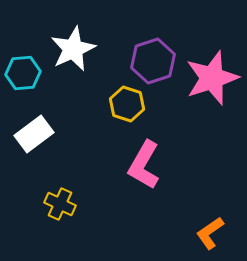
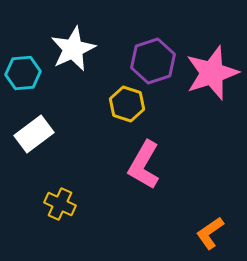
pink star: moved 5 px up
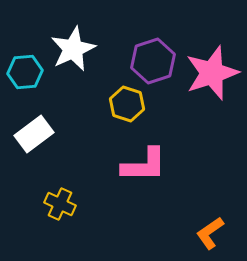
cyan hexagon: moved 2 px right, 1 px up
pink L-shape: rotated 120 degrees counterclockwise
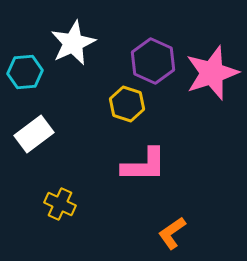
white star: moved 6 px up
purple hexagon: rotated 18 degrees counterclockwise
orange L-shape: moved 38 px left
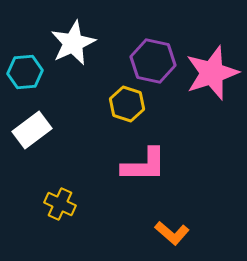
purple hexagon: rotated 12 degrees counterclockwise
white rectangle: moved 2 px left, 4 px up
orange L-shape: rotated 104 degrees counterclockwise
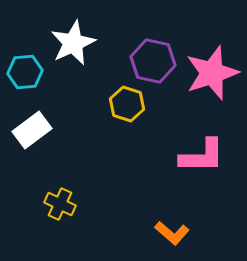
pink L-shape: moved 58 px right, 9 px up
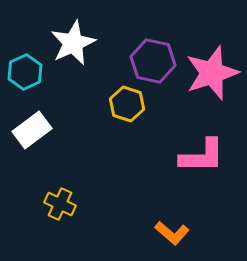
cyan hexagon: rotated 20 degrees counterclockwise
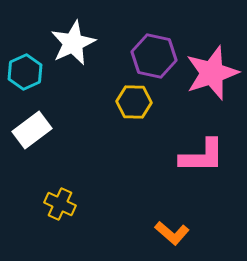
purple hexagon: moved 1 px right, 5 px up
yellow hexagon: moved 7 px right, 2 px up; rotated 16 degrees counterclockwise
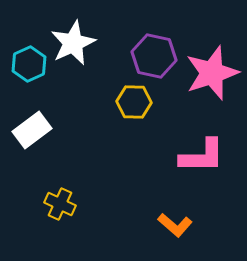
cyan hexagon: moved 4 px right, 8 px up
orange L-shape: moved 3 px right, 8 px up
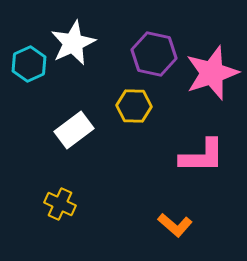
purple hexagon: moved 2 px up
yellow hexagon: moved 4 px down
white rectangle: moved 42 px right
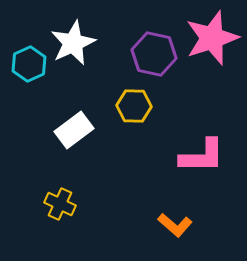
pink star: moved 35 px up
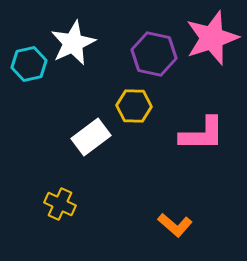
cyan hexagon: rotated 12 degrees clockwise
white rectangle: moved 17 px right, 7 px down
pink L-shape: moved 22 px up
